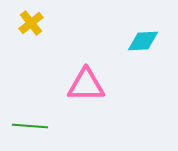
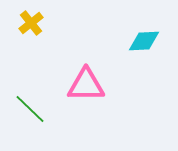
cyan diamond: moved 1 px right
green line: moved 17 px up; rotated 40 degrees clockwise
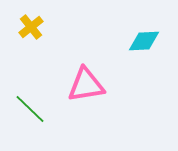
yellow cross: moved 4 px down
pink triangle: rotated 9 degrees counterclockwise
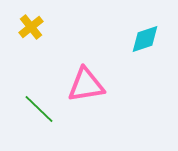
cyan diamond: moved 1 px right, 2 px up; rotated 16 degrees counterclockwise
green line: moved 9 px right
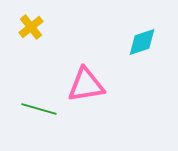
cyan diamond: moved 3 px left, 3 px down
green line: rotated 28 degrees counterclockwise
